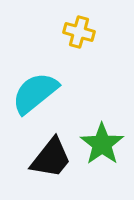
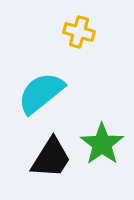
cyan semicircle: moved 6 px right
black trapezoid: rotated 6 degrees counterclockwise
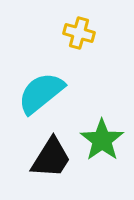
yellow cross: moved 1 px down
green star: moved 4 px up
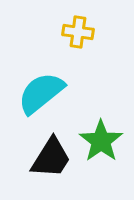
yellow cross: moved 1 px left, 1 px up; rotated 8 degrees counterclockwise
green star: moved 1 px left, 1 px down
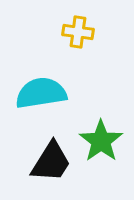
cyan semicircle: rotated 30 degrees clockwise
black trapezoid: moved 4 px down
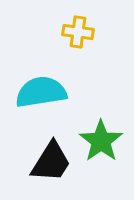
cyan semicircle: moved 1 px up
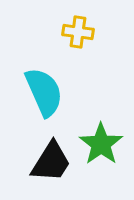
cyan semicircle: moved 3 px right; rotated 75 degrees clockwise
green star: moved 3 px down
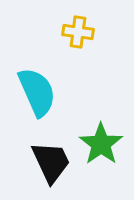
cyan semicircle: moved 7 px left
black trapezoid: rotated 57 degrees counterclockwise
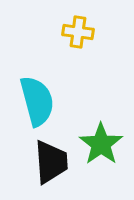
cyan semicircle: moved 9 px down; rotated 9 degrees clockwise
black trapezoid: rotated 21 degrees clockwise
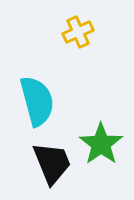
yellow cross: rotated 32 degrees counterclockwise
black trapezoid: moved 1 px right, 1 px down; rotated 18 degrees counterclockwise
